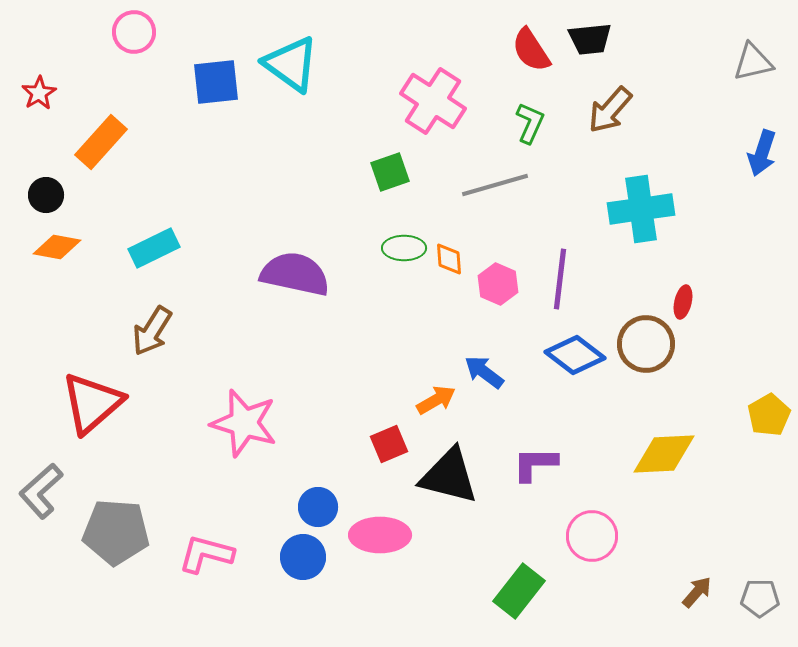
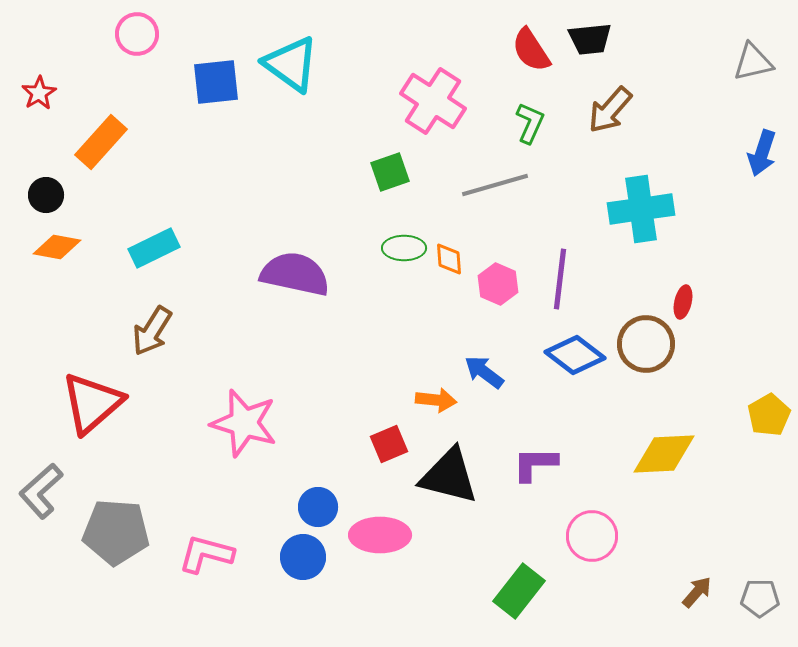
pink circle at (134, 32): moved 3 px right, 2 px down
orange arrow at (436, 400): rotated 36 degrees clockwise
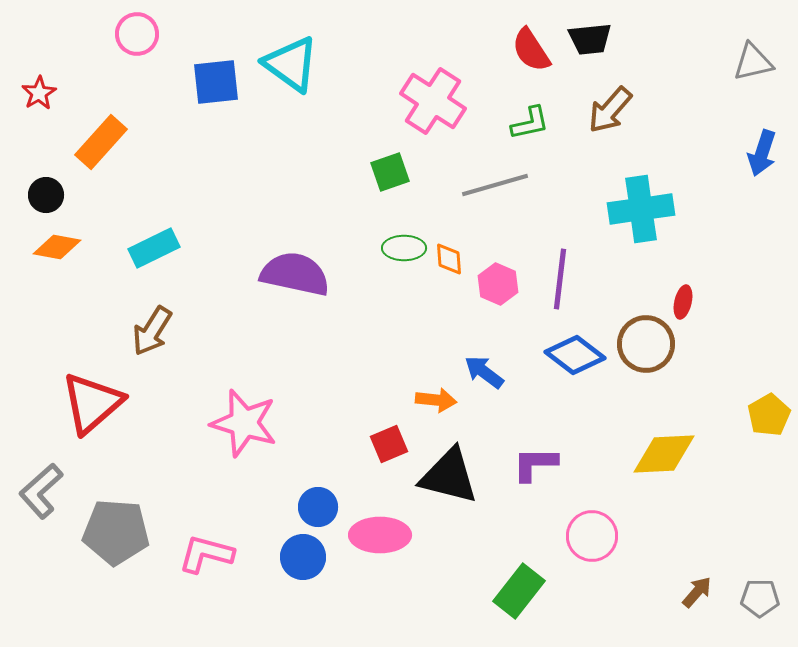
green L-shape at (530, 123): rotated 54 degrees clockwise
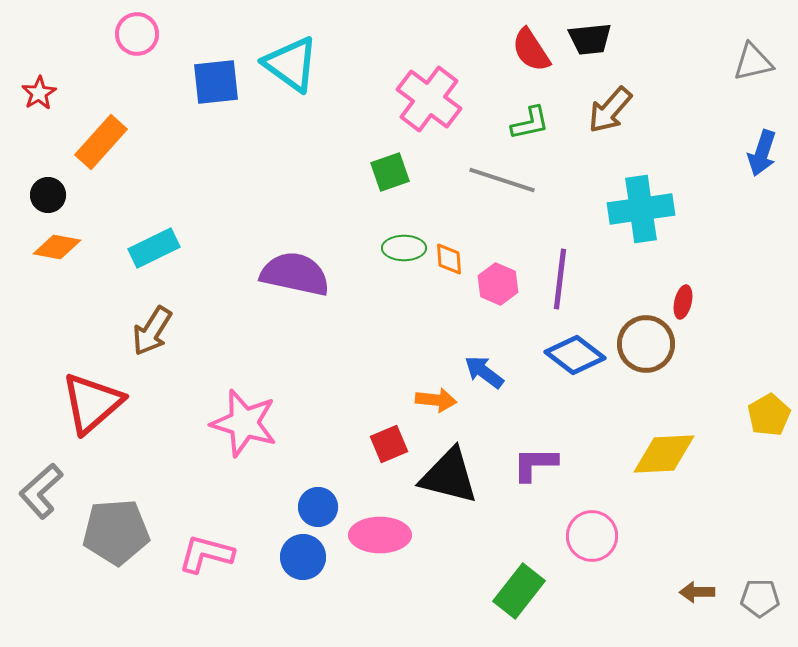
pink cross at (433, 101): moved 4 px left, 2 px up; rotated 4 degrees clockwise
gray line at (495, 185): moved 7 px right, 5 px up; rotated 34 degrees clockwise
black circle at (46, 195): moved 2 px right
gray pentagon at (116, 532): rotated 8 degrees counterclockwise
brown arrow at (697, 592): rotated 132 degrees counterclockwise
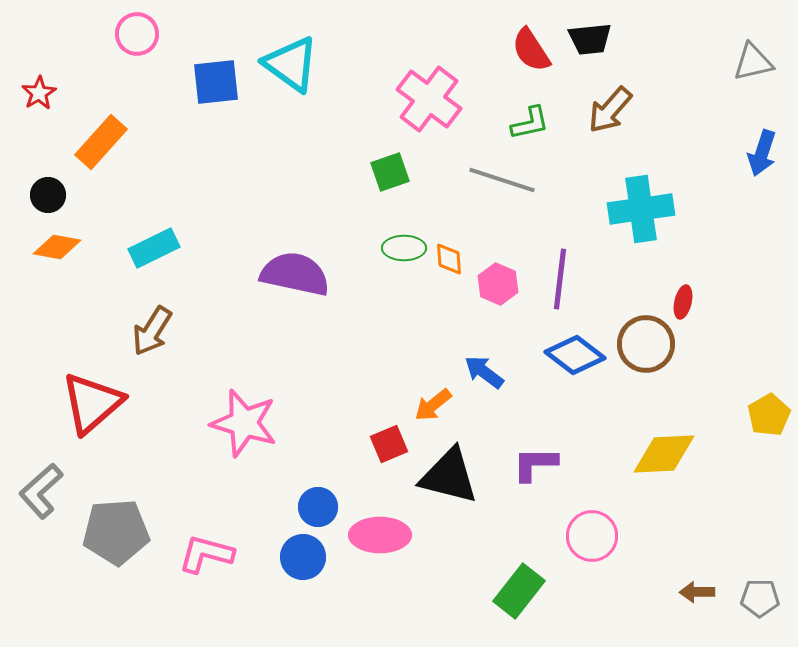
orange arrow at (436, 400): moved 3 px left, 5 px down; rotated 135 degrees clockwise
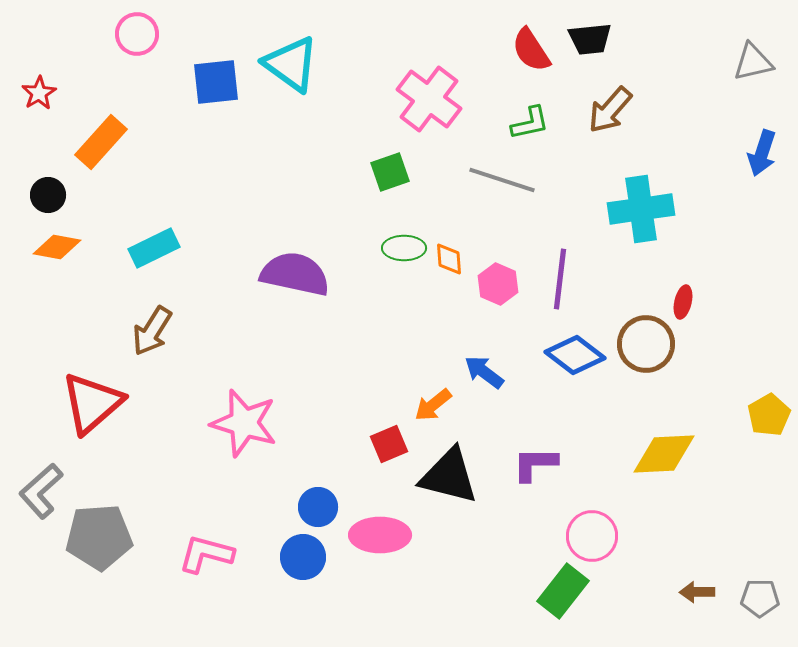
gray pentagon at (116, 532): moved 17 px left, 5 px down
green rectangle at (519, 591): moved 44 px right
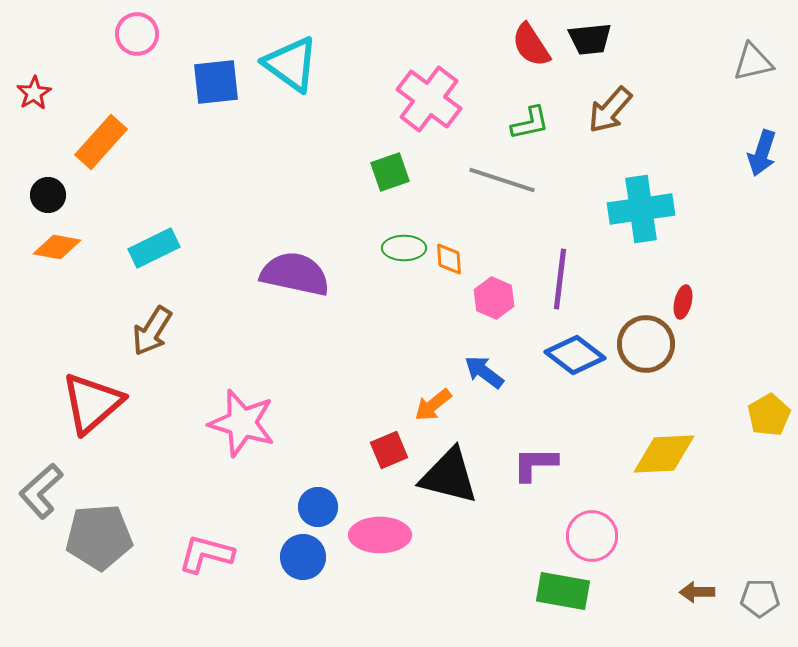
red semicircle at (531, 50): moved 5 px up
red star at (39, 93): moved 5 px left
pink hexagon at (498, 284): moved 4 px left, 14 px down
pink star at (244, 423): moved 2 px left
red square at (389, 444): moved 6 px down
green rectangle at (563, 591): rotated 62 degrees clockwise
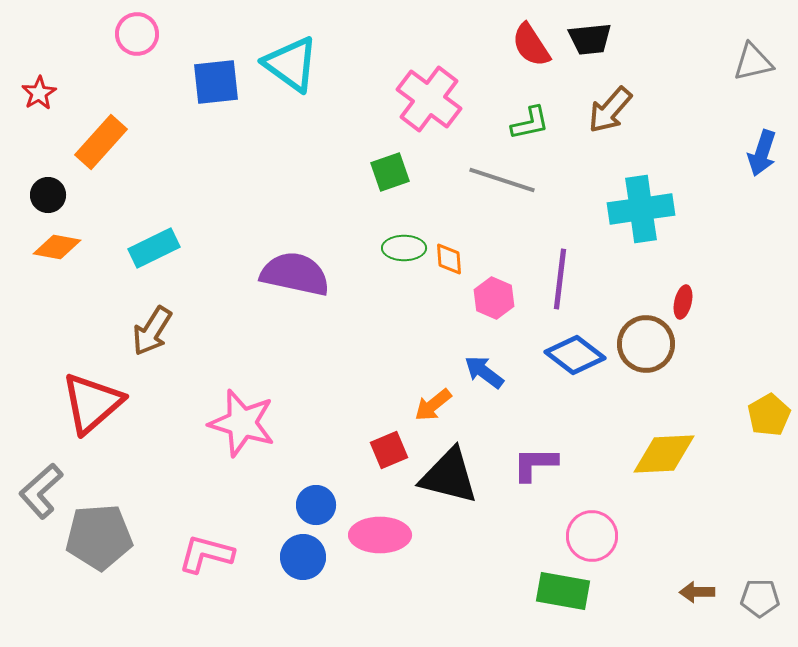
red star at (34, 93): moved 5 px right
blue circle at (318, 507): moved 2 px left, 2 px up
